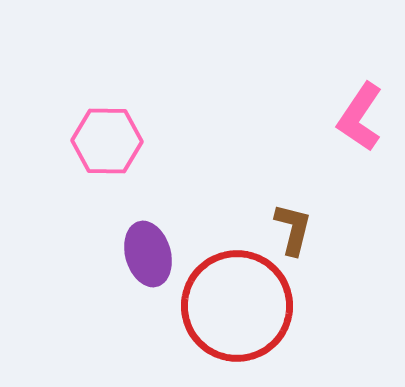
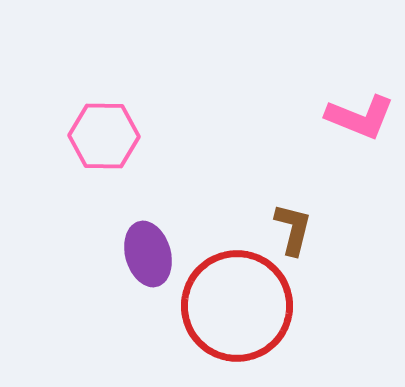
pink L-shape: rotated 102 degrees counterclockwise
pink hexagon: moved 3 px left, 5 px up
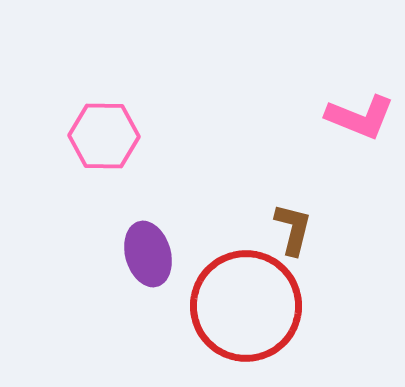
red circle: moved 9 px right
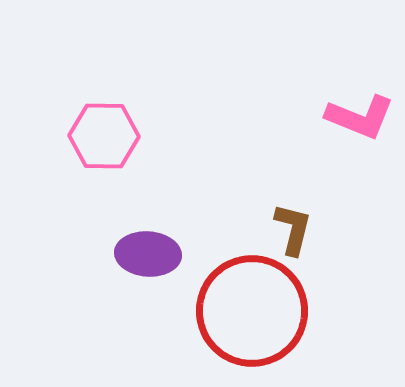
purple ellipse: rotated 70 degrees counterclockwise
red circle: moved 6 px right, 5 px down
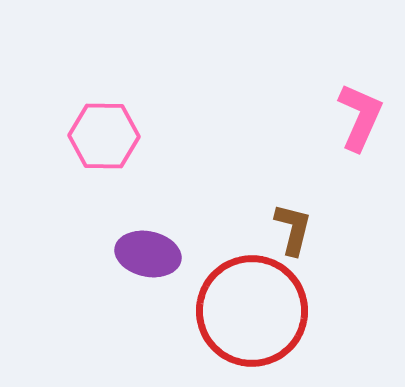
pink L-shape: rotated 88 degrees counterclockwise
purple ellipse: rotated 8 degrees clockwise
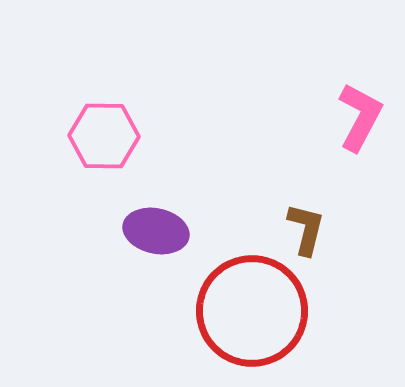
pink L-shape: rotated 4 degrees clockwise
brown L-shape: moved 13 px right
purple ellipse: moved 8 px right, 23 px up
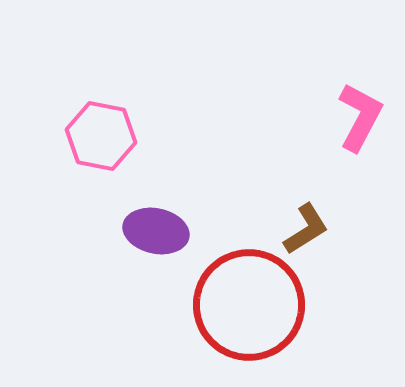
pink hexagon: moved 3 px left; rotated 10 degrees clockwise
brown L-shape: rotated 44 degrees clockwise
red circle: moved 3 px left, 6 px up
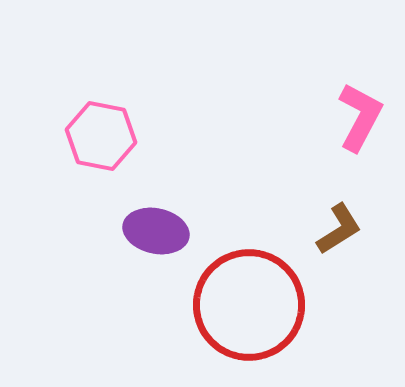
brown L-shape: moved 33 px right
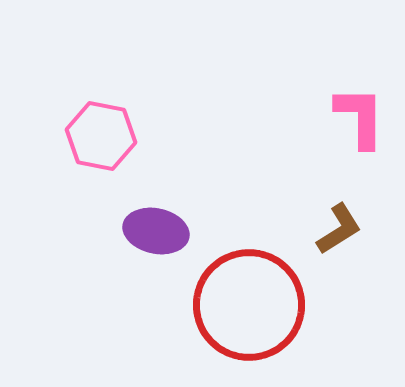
pink L-shape: rotated 28 degrees counterclockwise
